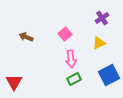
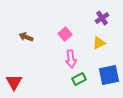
blue square: rotated 15 degrees clockwise
green rectangle: moved 5 px right
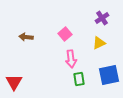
brown arrow: rotated 16 degrees counterclockwise
green rectangle: rotated 72 degrees counterclockwise
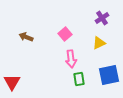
brown arrow: rotated 16 degrees clockwise
red triangle: moved 2 px left
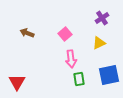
brown arrow: moved 1 px right, 4 px up
red triangle: moved 5 px right
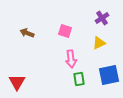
pink square: moved 3 px up; rotated 32 degrees counterclockwise
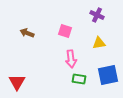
purple cross: moved 5 px left, 3 px up; rotated 32 degrees counterclockwise
yellow triangle: rotated 16 degrees clockwise
blue square: moved 1 px left
green rectangle: rotated 72 degrees counterclockwise
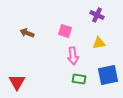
pink arrow: moved 2 px right, 3 px up
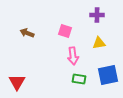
purple cross: rotated 24 degrees counterclockwise
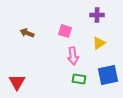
yellow triangle: rotated 24 degrees counterclockwise
